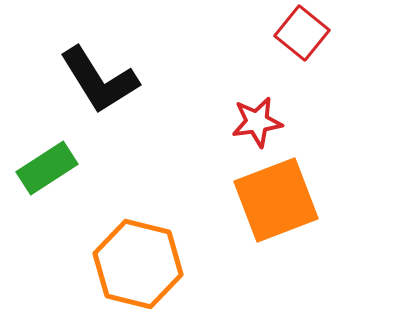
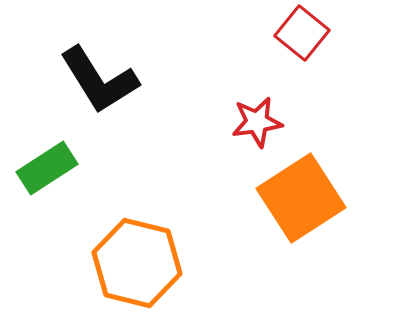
orange square: moved 25 px right, 2 px up; rotated 12 degrees counterclockwise
orange hexagon: moved 1 px left, 1 px up
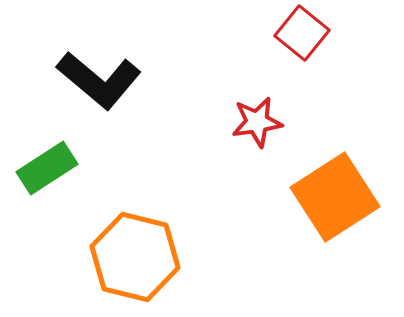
black L-shape: rotated 18 degrees counterclockwise
orange square: moved 34 px right, 1 px up
orange hexagon: moved 2 px left, 6 px up
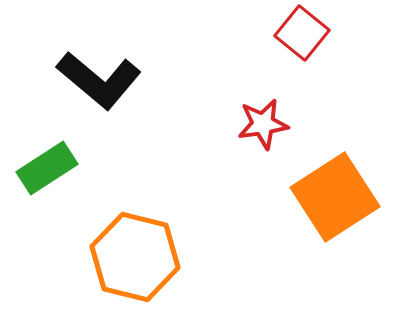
red star: moved 6 px right, 2 px down
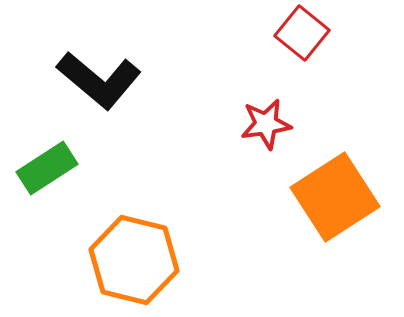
red star: moved 3 px right
orange hexagon: moved 1 px left, 3 px down
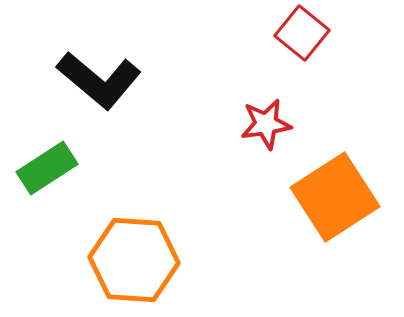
orange hexagon: rotated 10 degrees counterclockwise
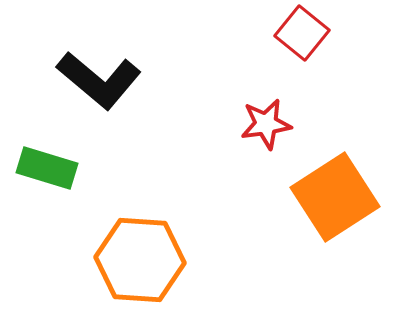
green rectangle: rotated 50 degrees clockwise
orange hexagon: moved 6 px right
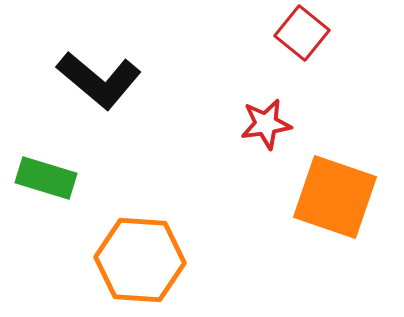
green rectangle: moved 1 px left, 10 px down
orange square: rotated 38 degrees counterclockwise
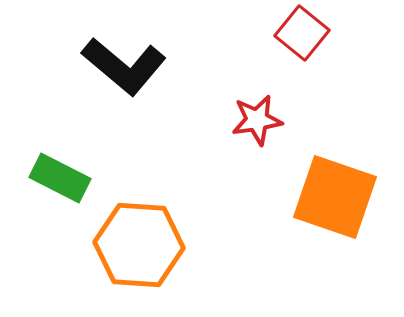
black L-shape: moved 25 px right, 14 px up
red star: moved 9 px left, 4 px up
green rectangle: moved 14 px right; rotated 10 degrees clockwise
orange hexagon: moved 1 px left, 15 px up
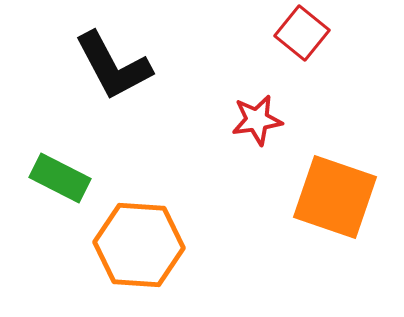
black L-shape: moved 11 px left; rotated 22 degrees clockwise
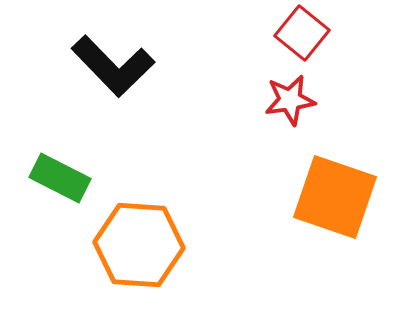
black L-shape: rotated 16 degrees counterclockwise
red star: moved 33 px right, 20 px up
